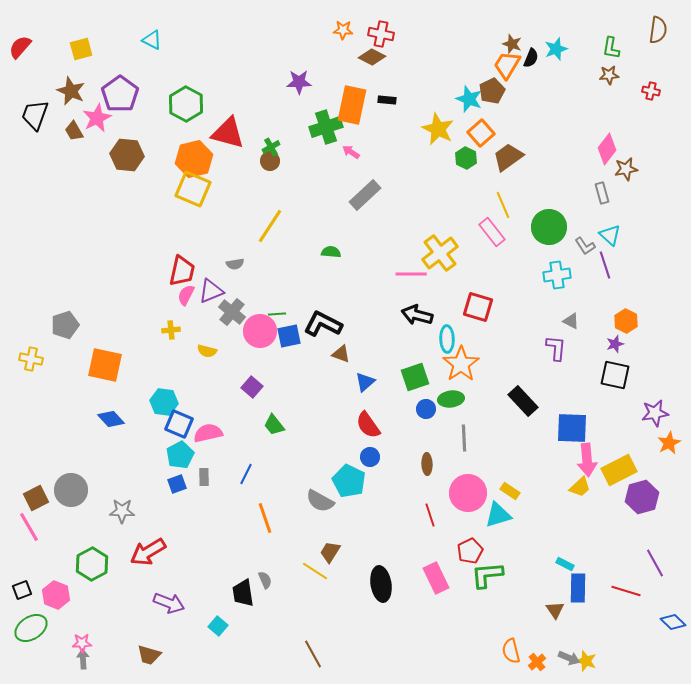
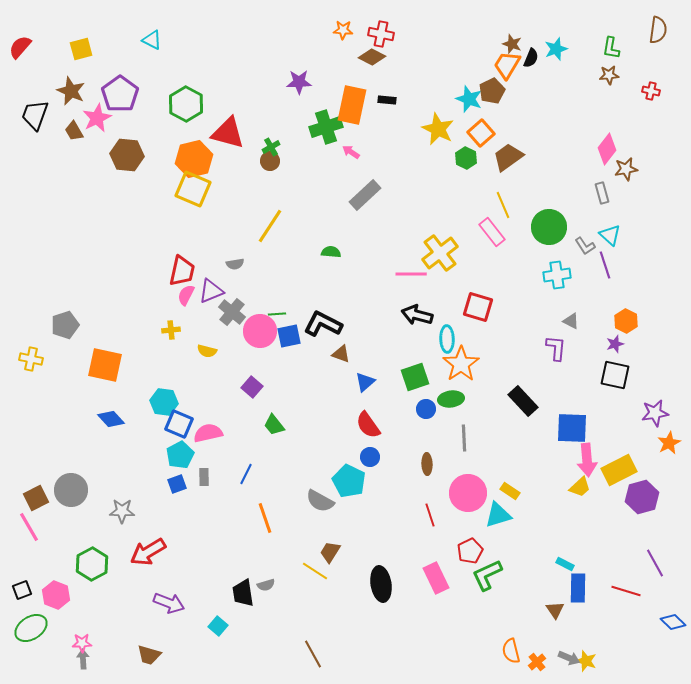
green L-shape at (487, 575): rotated 20 degrees counterclockwise
gray semicircle at (265, 580): moved 1 px right, 5 px down; rotated 96 degrees clockwise
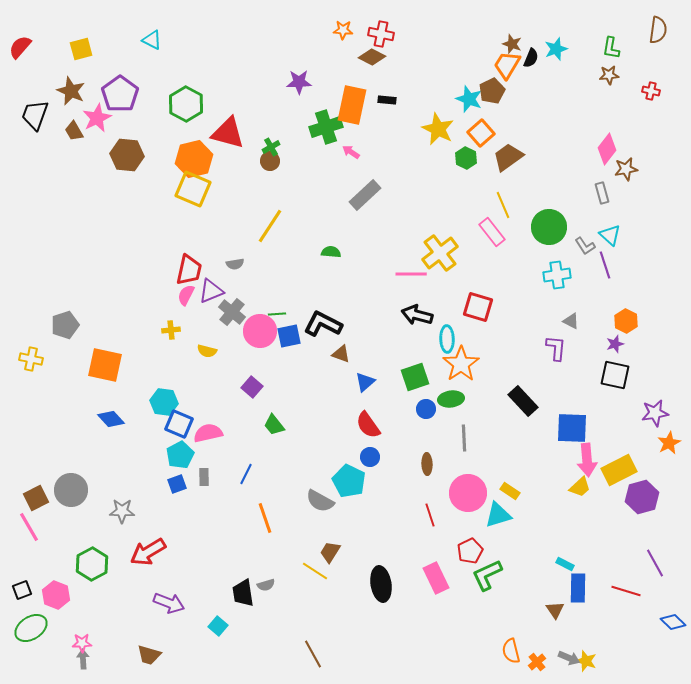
red trapezoid at (182, 271): moved 7 px right, 1 px up
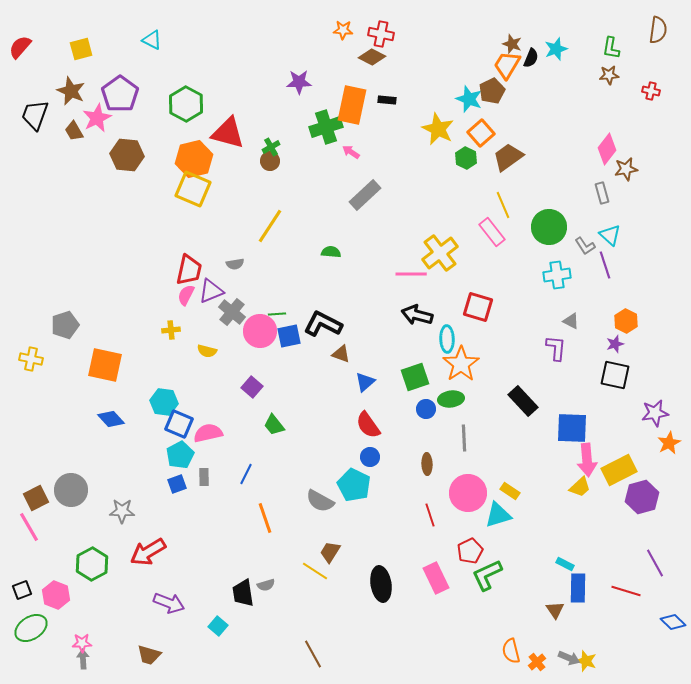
cyan pentagon at (349, 481): moved 5 px right, 4 px down
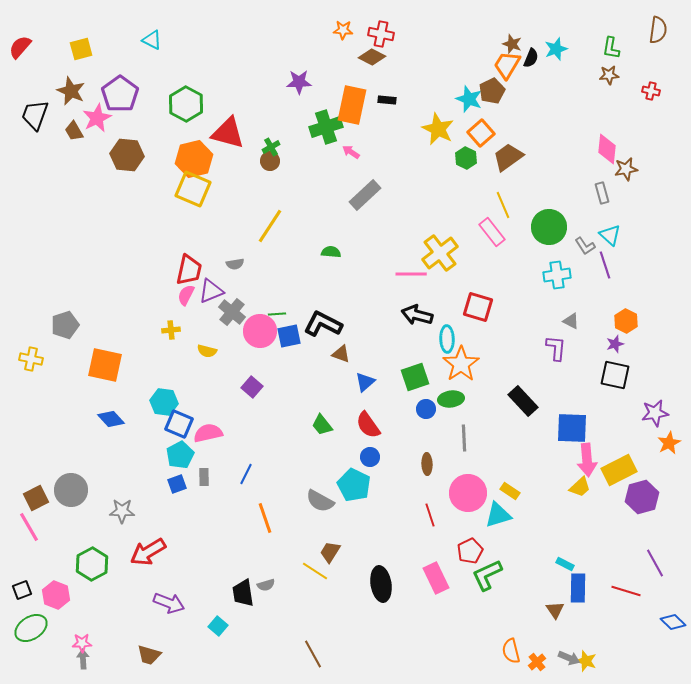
pink diamond at (607, 149): rotated 32 degrees counterclockwise
green trapezoid at (274, 425): moved 48 px right
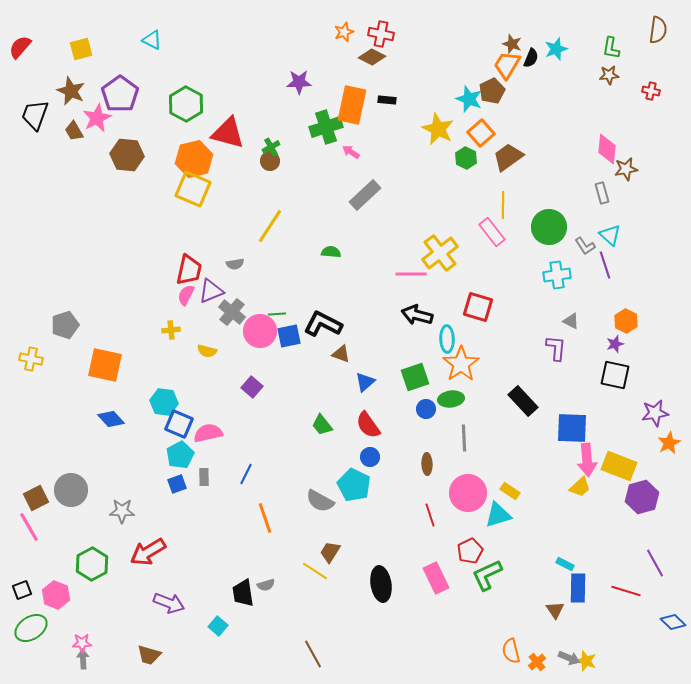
orange star at (343, 30): moved 1 px right, 2 px down; rotated 24 degrees counterclockwise
yellow line at (503, 205): rotated 24 degrees clockwise
yellow rectangle at (619, 470): moved 4 px up; rotated 48 degrees clockwise
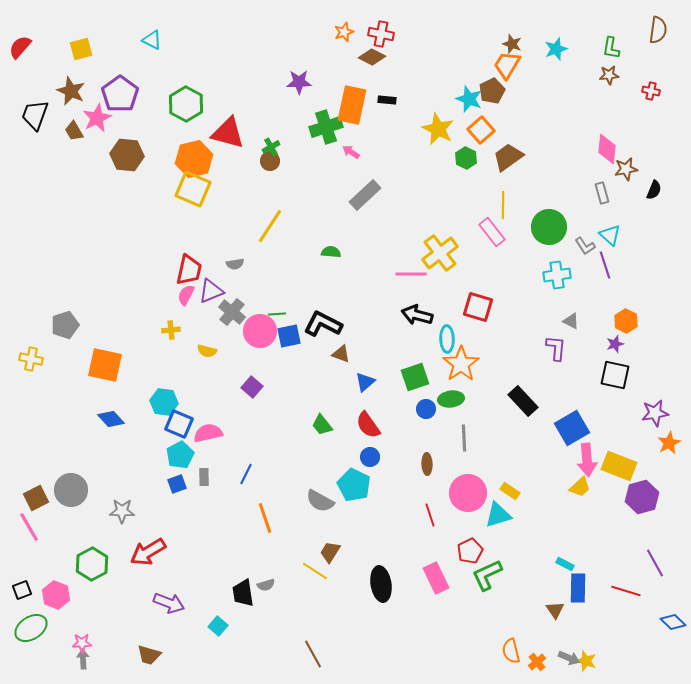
black semicircle at (531, 58): moved 123 px right, 132 px down
orange square at (481, 133): moved 3 px up
blue square at (572, 428): rotated 32 degrees counterclockwise
